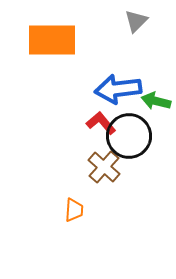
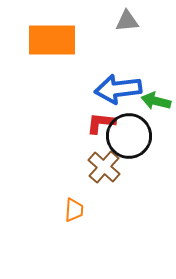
gray triangle: moved 9 px left; rotated 40 degrees clockwise
red L-shape: rotated 44 degrees counterclockwise
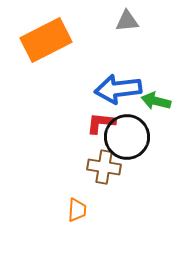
orange rectangle: moved 6 px left; rotated 27 degrees counterclockwise
black circle: moved 2 px left, 1 px down
brown cross: rotated 32 degrees counterclockwise
orange trapezoid: moved 3 px right
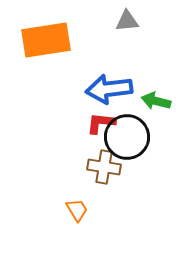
orange rectangle: rotated 18 degrees clockwise
blue arrow: moved 9 px left
orange trapezoid: rotated 35 degrees counterclockwise
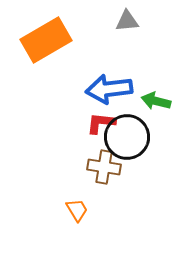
orange rectangle: rotated 21 degrees counterclockwise
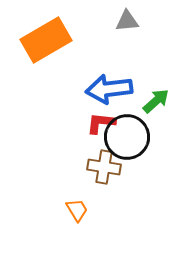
green arrow: rotated 124 degrees clockwise
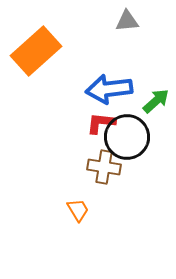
orange rectangle: moved 10 px left, 11 px down; rotated 12 degrees counterclockwise
orange trapezoid: moved 1 px right
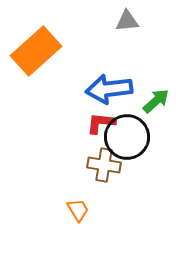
brown cross: moved 2 px up
